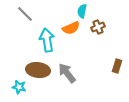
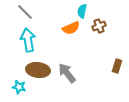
gray line: moved 2 px up
brown cross: moved 1 px right, 1 px up
cyan arrow: moved 19 px left
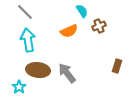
cyan semicircle: rotated 136 degrees clockwise
orange semicircle: moved 2 px left, 3 px down
cyan star: rotated 24 degrees clockwise
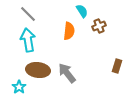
gray line: moved 3 px right, 2 px down
orange semicircle: rotated 60 degrees counterclockwise
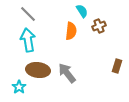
orange semicircle: moved 2 px right
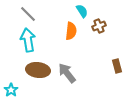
brown rectangle: rotated 32 degrees counterclockwise
cyan star: moved 8 px left, 3 px down
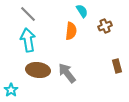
brown cross: moved 6 px right
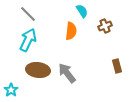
cyan arrow: rotated 35 degrees clockwise
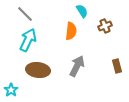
gray line: moved 3 px left
gray arrow: moved 10 px right, 7 px up; rotated 65 degrees clockwise
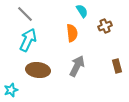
orange semicircle: moved 1 px right, 2 px down; rotated 12 degrees counterclockwise
cyan star: rotated 16 degrees clockwise
